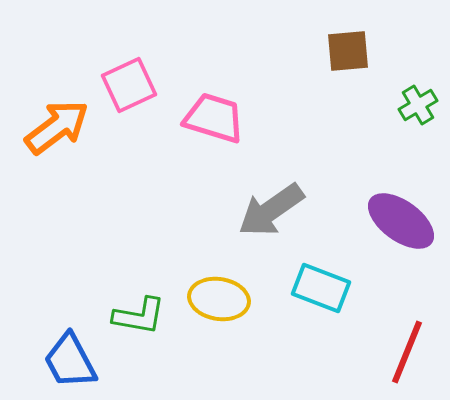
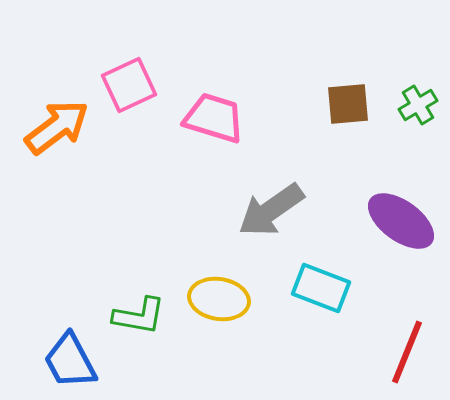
brown square: moved 53 px down
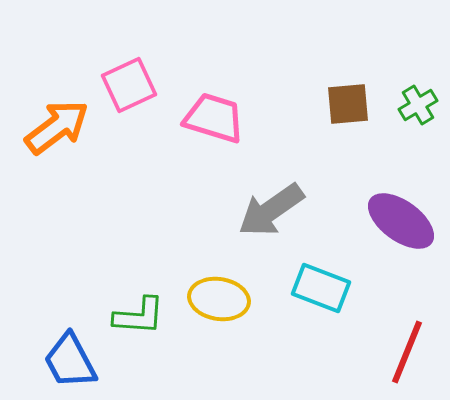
green L-shape: rotated 6 degrees counterclockwise
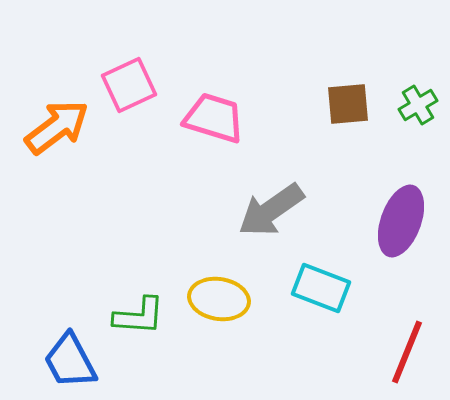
purple ellipse: rotated 74 degrees clockwise
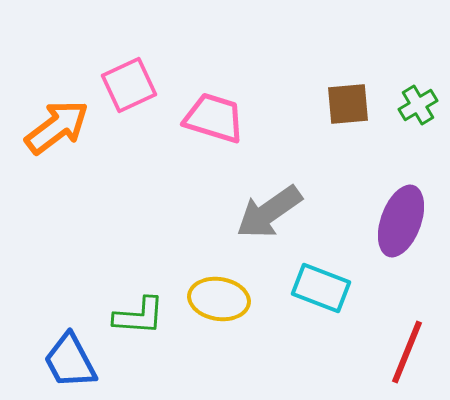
gray arrow: moved 2 px left, 2 px down
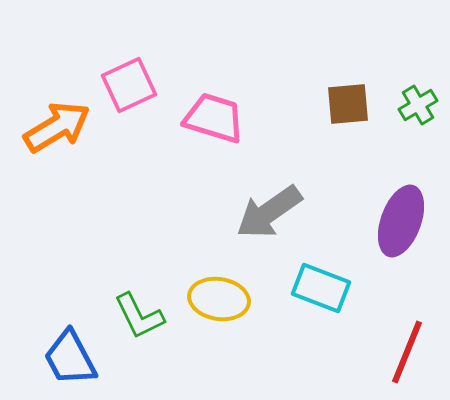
orange arrow: rotated 6 degrees clockwise
green L-shape: rotated 60 degrees clockwise
blue trapezoid: moved 3 px up
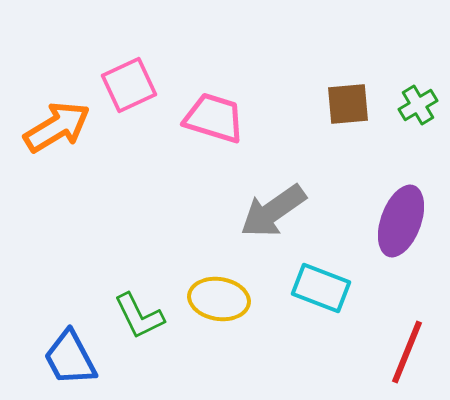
gray arrow: moved 4 px right, 1 px up
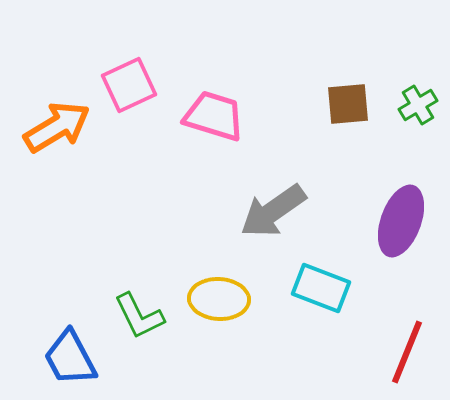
pink trapezoid: moved 2 px up
yellow ellipse: rotated 6 degrees counterclockwise
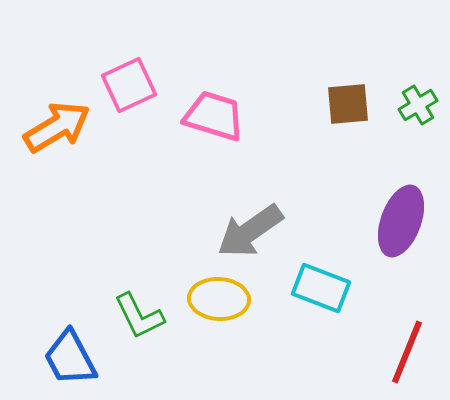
gray arrow: moved 23 px left, 20 px down
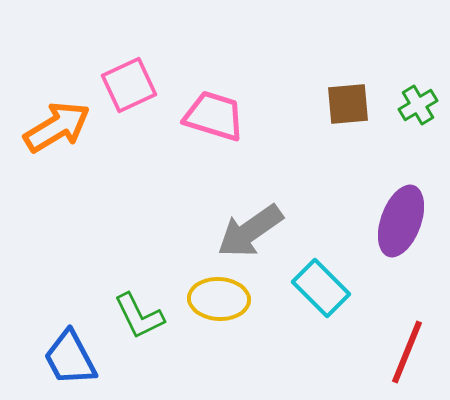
cyan rectangle: rotated 24 degrees clockwise
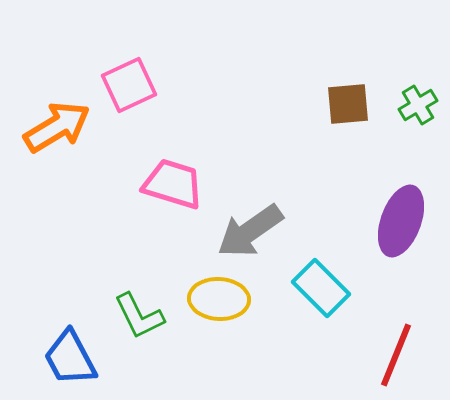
pink trapezoid: moved 41 px left, 68 px down
red line: moved 11 px left, 3 px down
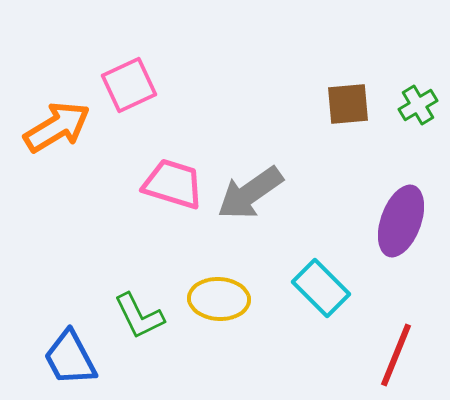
gray arrow: moved 38 px up
